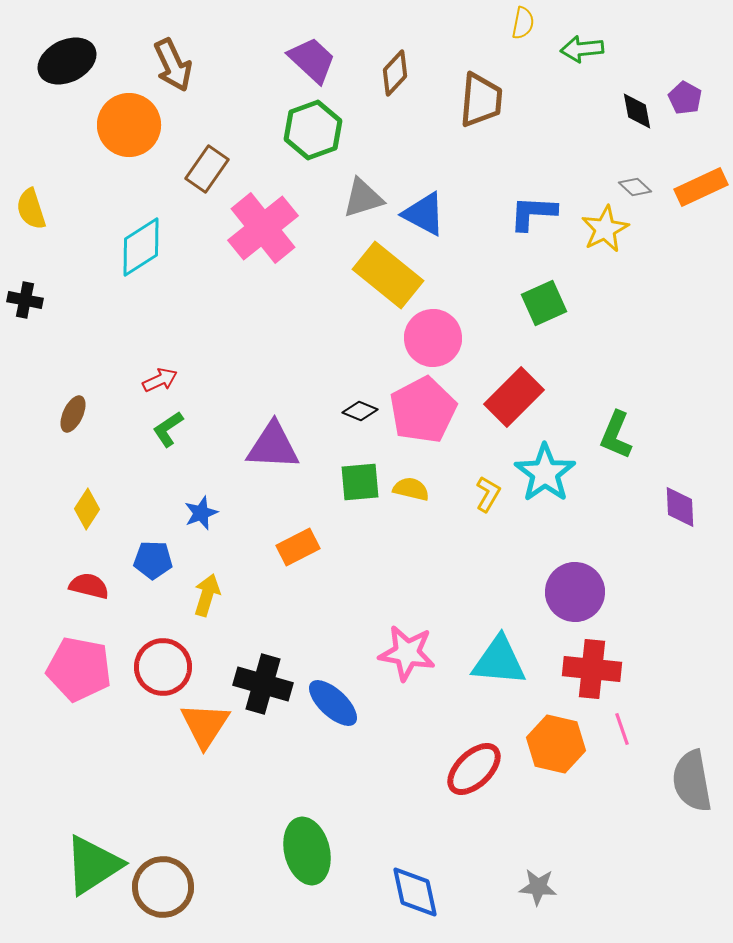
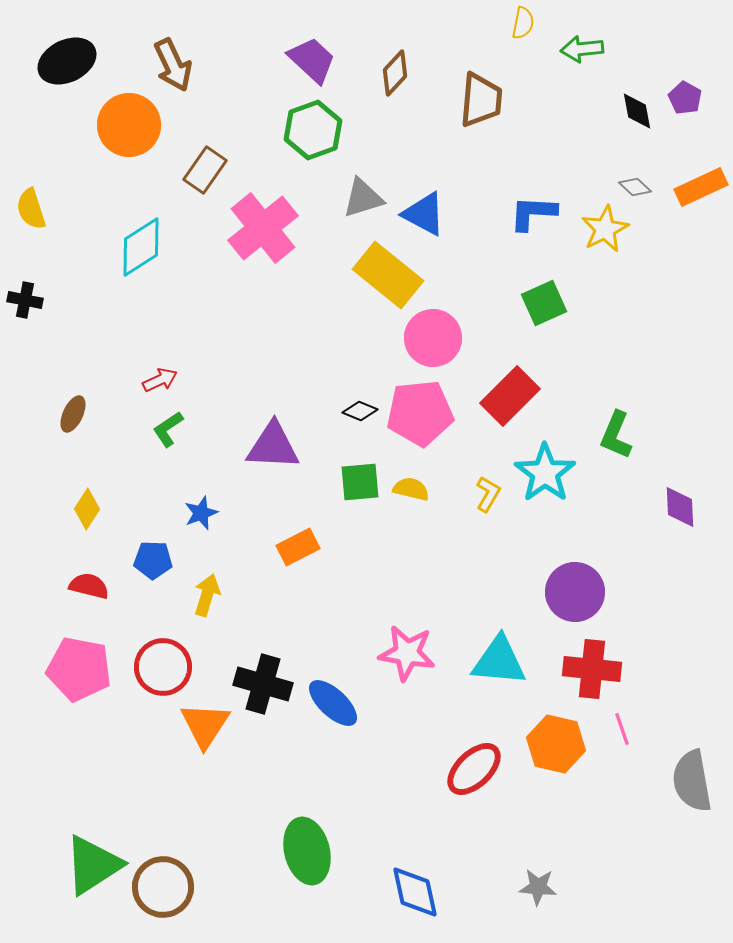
brown rectangle at (207, 169): moved 2 px left, 1 px down
red rectangle at (514, 397): moved 4 px left, 1 px up
pink pentagon at (423, 410): moved 3 px left, 3 px down; rotated 22 degrees clockwise
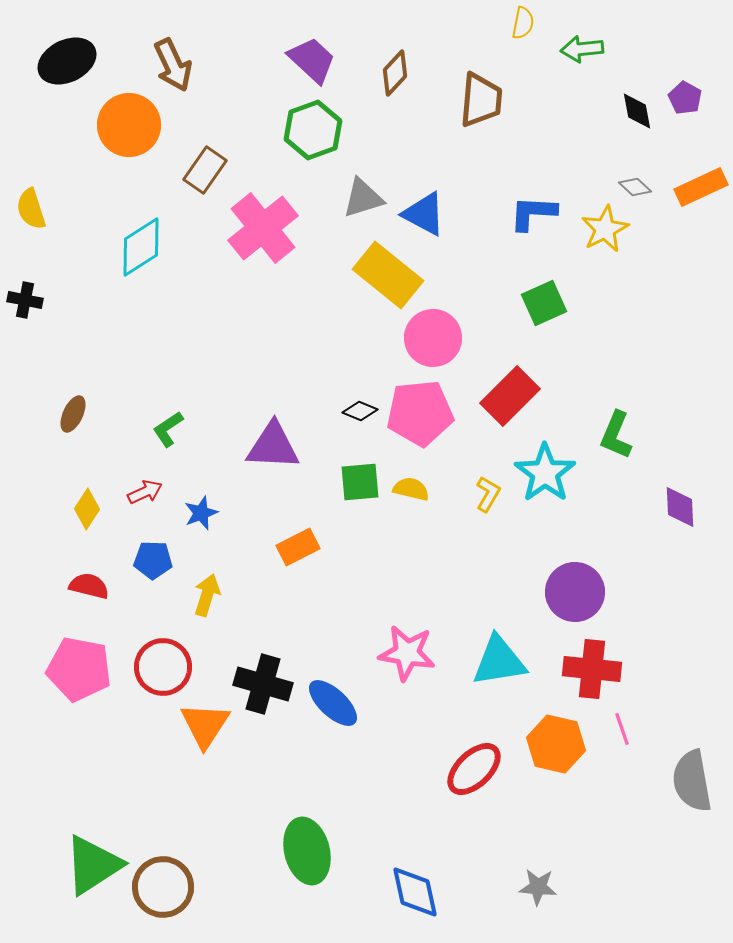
red arrow at (160, 380): moved 15 px left, 112 px down
cyan triangle at (499, 661): rotated 14 degrees counterclockwise
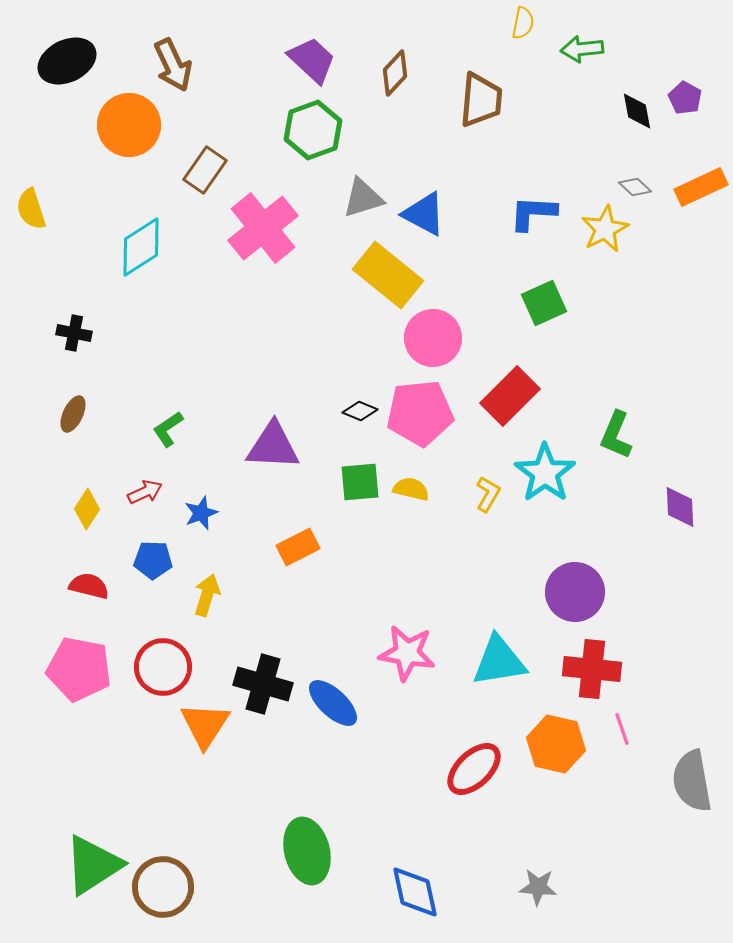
black cross at (25, 300): moved 49 px right, 33 px down
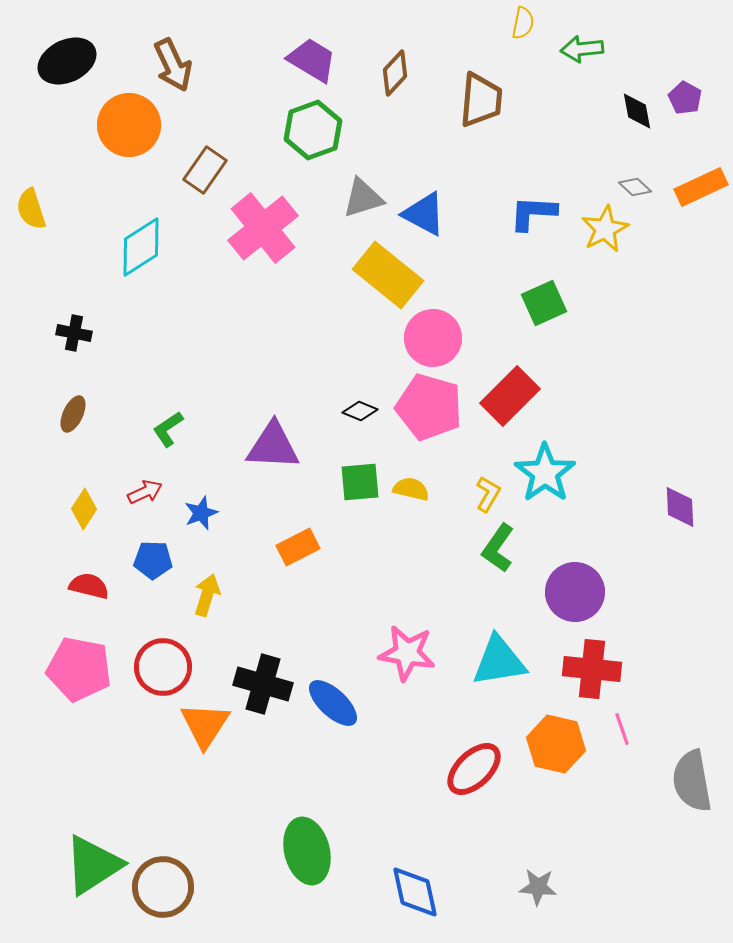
purple trapezoid at (312, 60): rotated 12 degrees counterclockwise
pink pentagon at (420, 413): moved 9 px right, 6 px up; rotated 22 degrees clockwise
green L-shape at (616, 435): moved 118 px left, 113 px down; rotated 12 degrees clockwise
yellow diamond at (87, 509): moved 3 px left
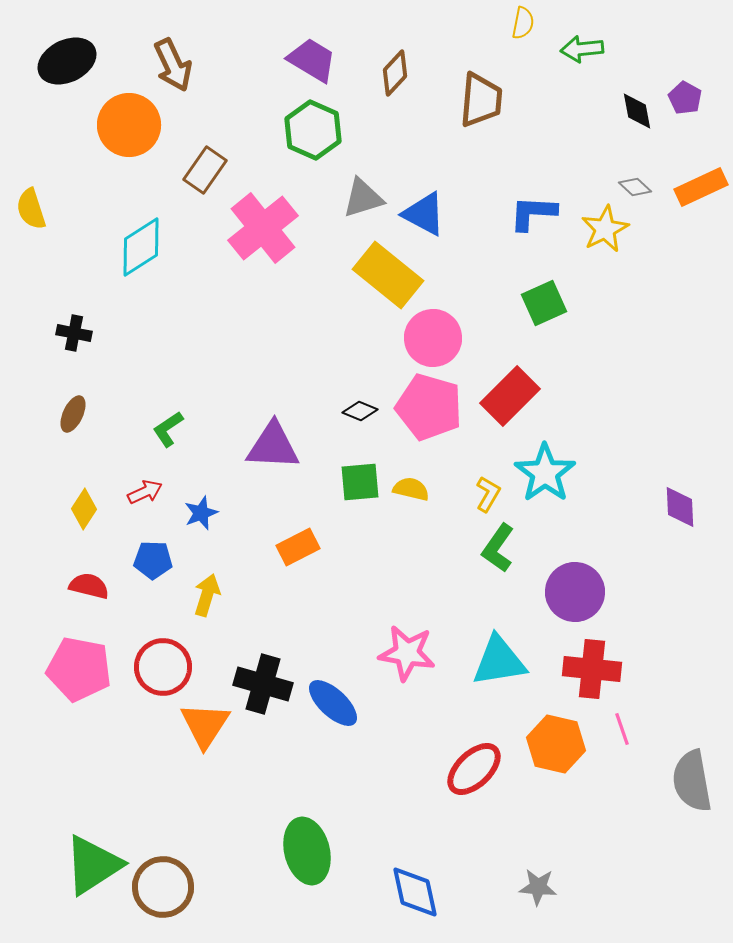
green hexagon at (313, 130): rotated 16 degrees counterclockwise
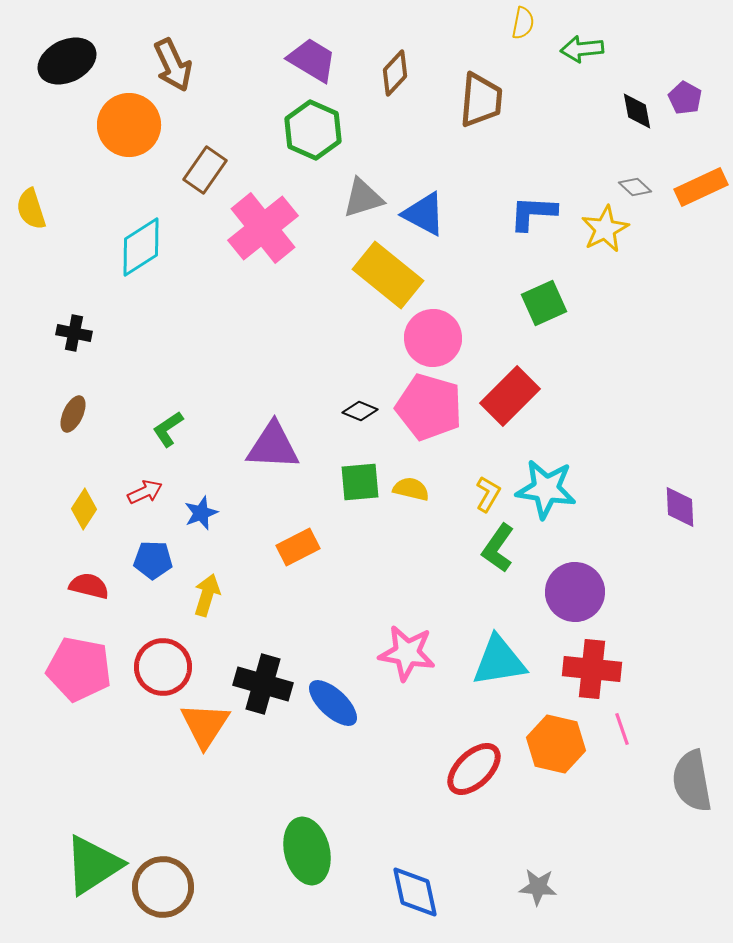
cyan star at (545, 473): moved 1 px right, 16 px down; rotated 28 degrees counterclockwise
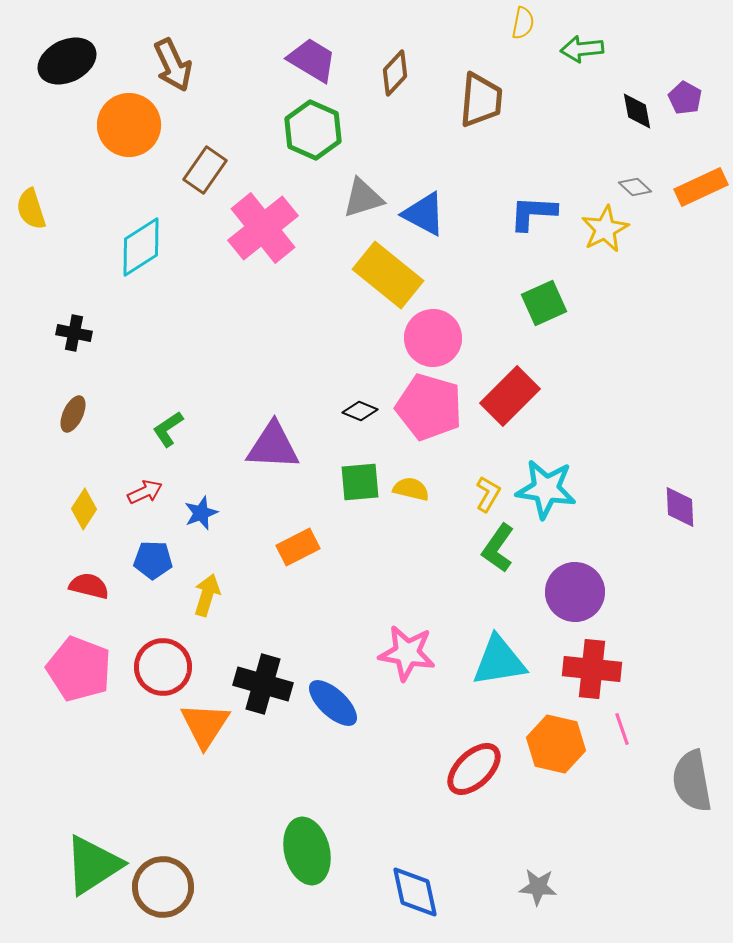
pink pentagon at (79, 669): rotated 10 degrees clockwise
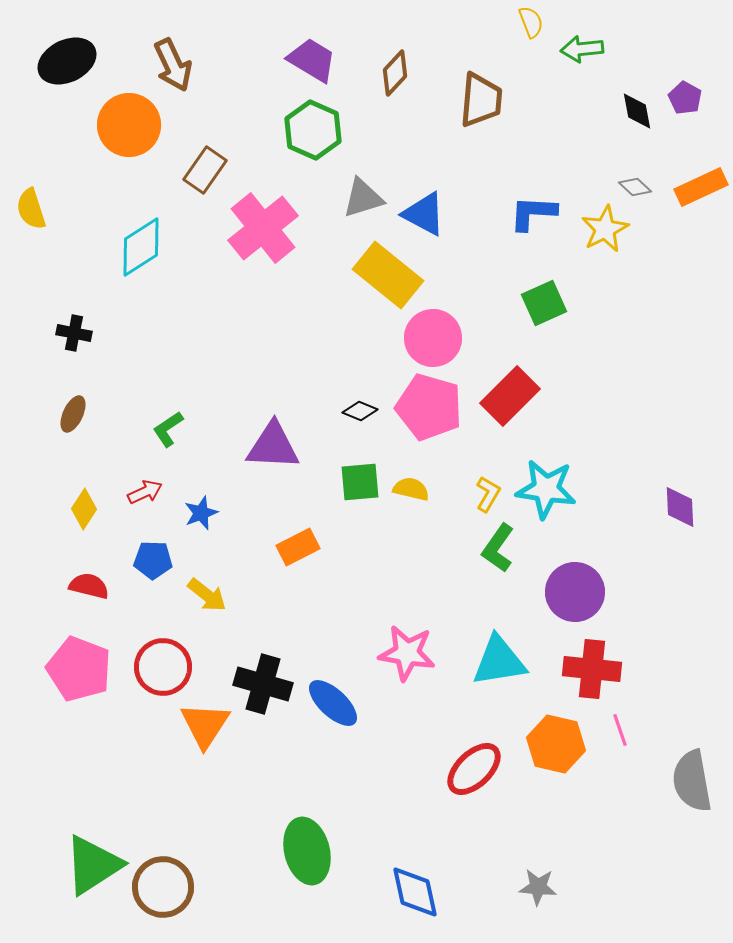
yellow semicircle at (523, 23): moved 8 px right, 1 px up; rotated 32 degrees counterclockwise
yellow arrow at (207, 595): rotated 111 degrees clockwise
pink line at (622, 729): moved 2 px left, 1 px down
